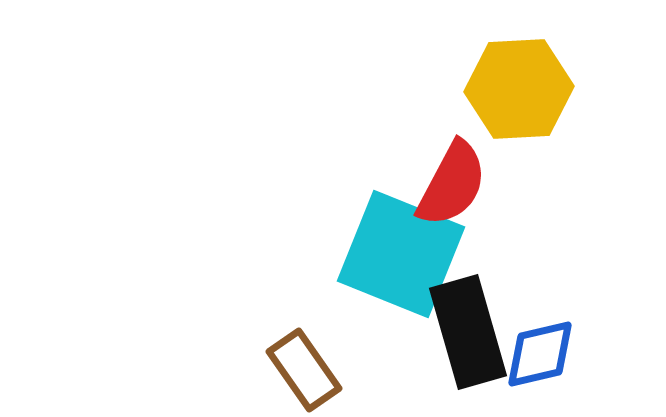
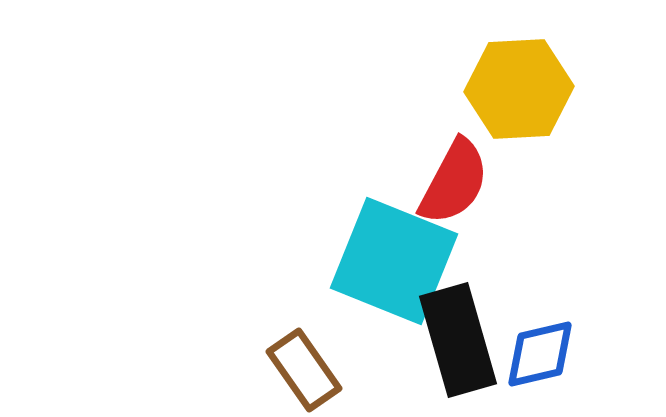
red semicircle: moved 2 px right, 2 px up
cyan square: moved 7 px left, 7 px down
black rectangle: moved 10 px left, 8 px down
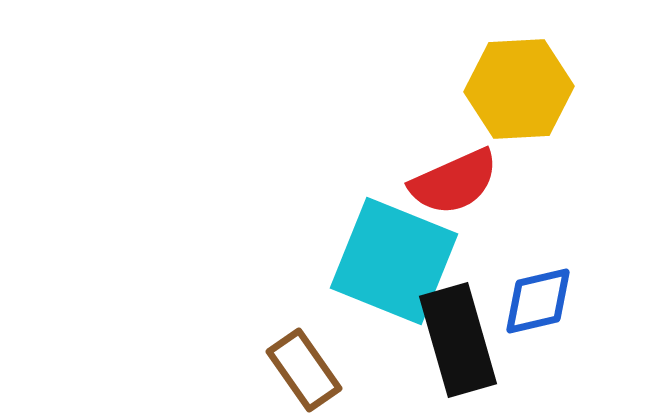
red semicircle: rotated 38 degrees clockwise
blue diamond: moved 2 px left, 53 px up
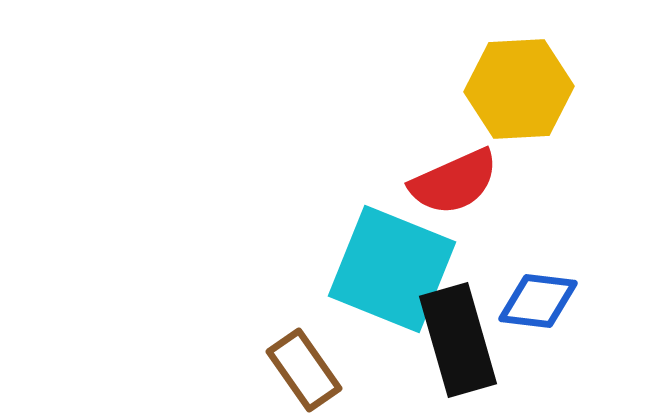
cyan square: moved 2 px left, 8 px down
blue diamond: rotated 20 degrees clockwise
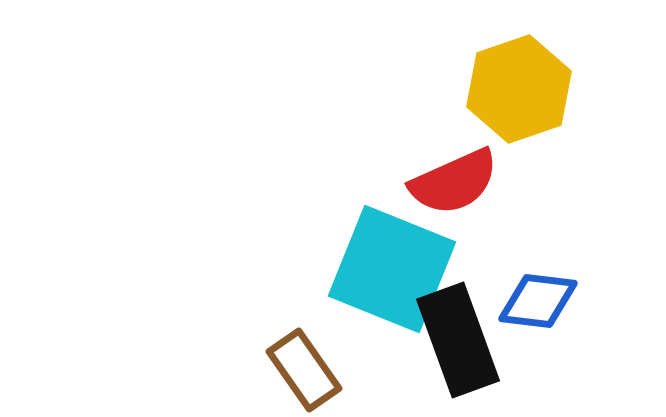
yellow hexagon: rotated 16 degrees counterclockwise
black rectangle: rotated 4 degrees counterclockwise
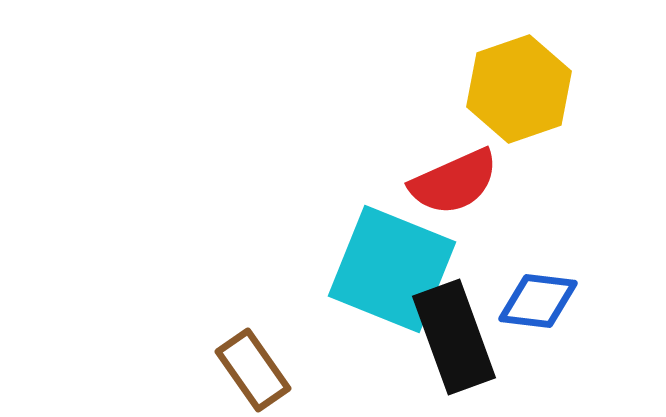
black rectangle: moved 4 px left, 3 px up
brown rectangle: moved 51 px left
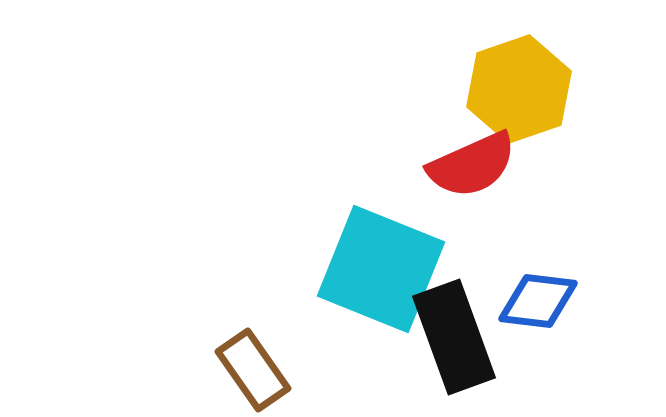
red semicircle: moved 18 px right, 17 px up
cyan square: moved 11 px left
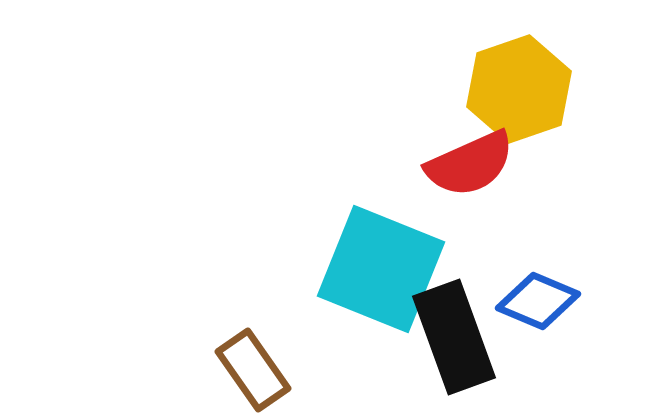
red semicircle: moved 2 px left, 1 px up
blue diamond: rotated 16 degrees clockwise
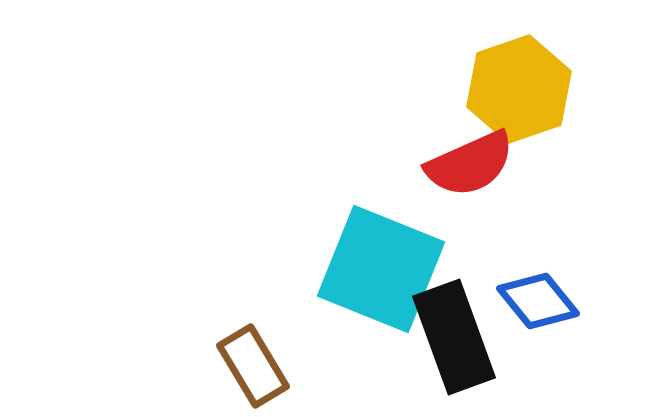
blue diamond: rotated 28 degrees clockwise
brown rectangle: moved 4 px up; rotated 4 degrees clockwise
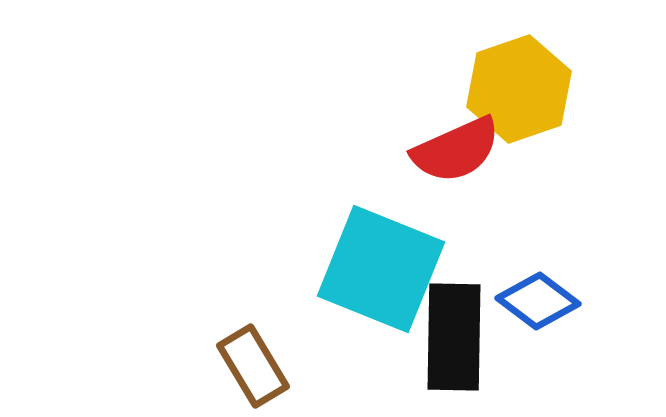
red semicircle: moved 14 px left, 14 px up
blue diamond: rotated 14 degrees counterclockwise
black rectangle: rotated 21 degrees clockwise
